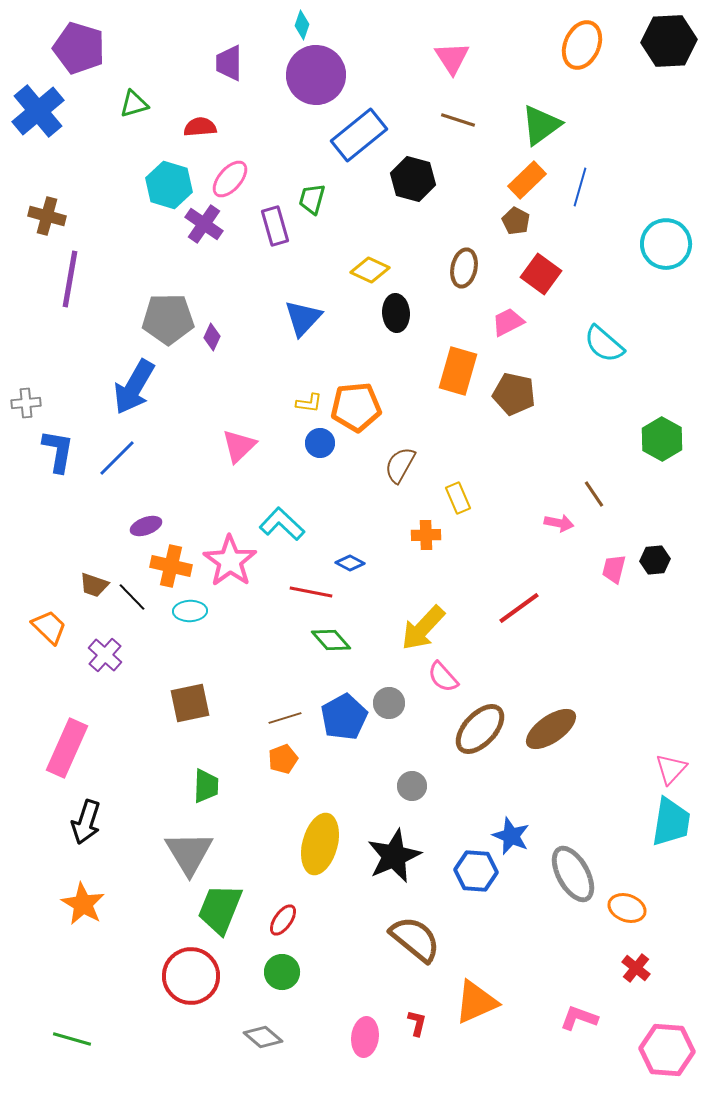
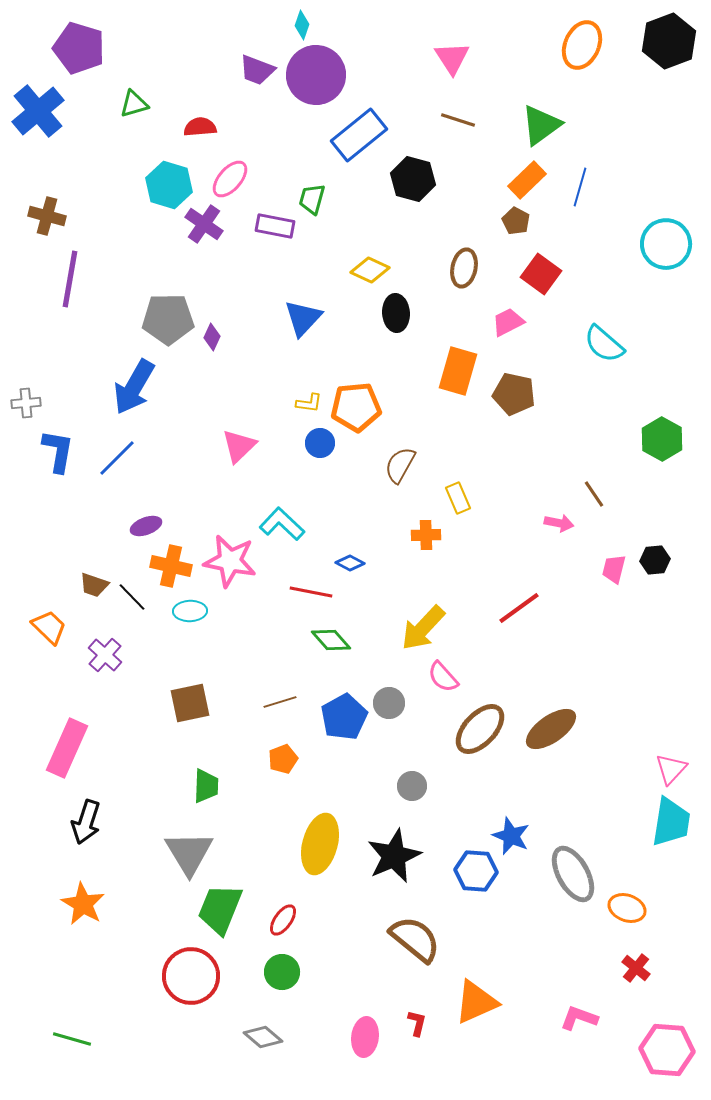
black hexagon at (669, 41): rotated 18 degrees counterclockwise
purple trapezoid at (229, 63): moved 28 px right, 7 px down; rotated 69 degrees counterclockwise
purple rectangle at (275, 226): rotated 63 degrees counterclockwise
pink star at (230, 561): rotated 24 degrees counterclockwise
brown line at (285, 718): moved 5 px left, 16 px up
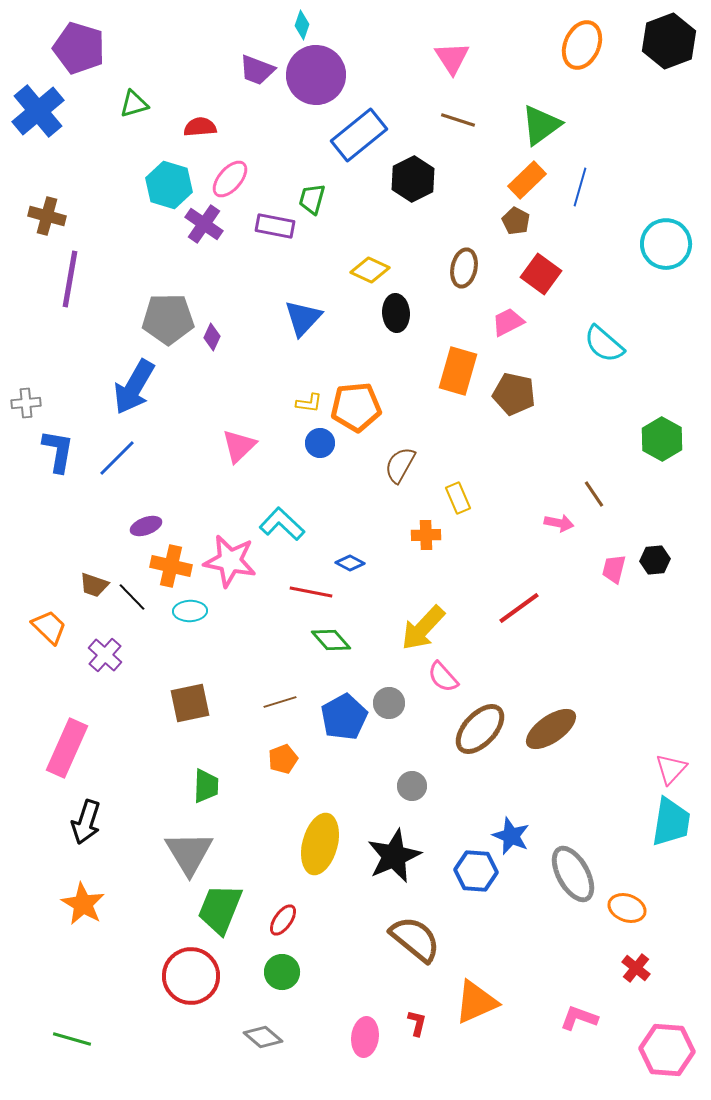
black hexagon at (413, 179): rotated 18 degrees clockwise
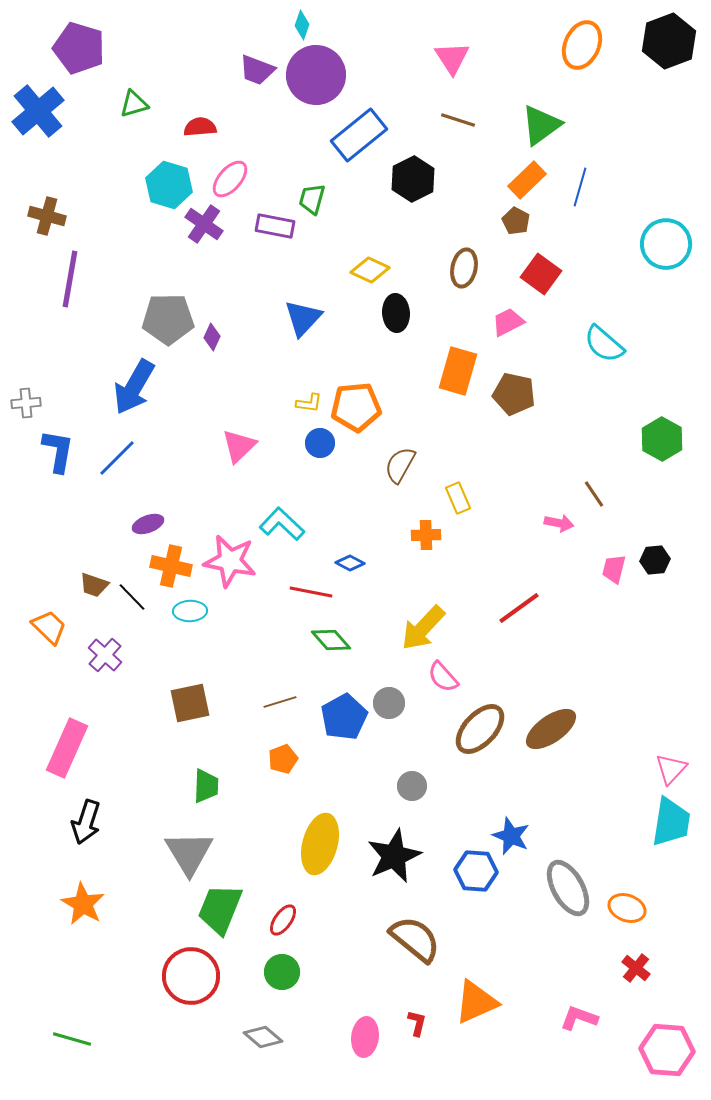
purple ellipse at (146, 526): moved 2 px right, 2 px up
gray ellipse at (573, 874): moved 5 px left, 14 px down
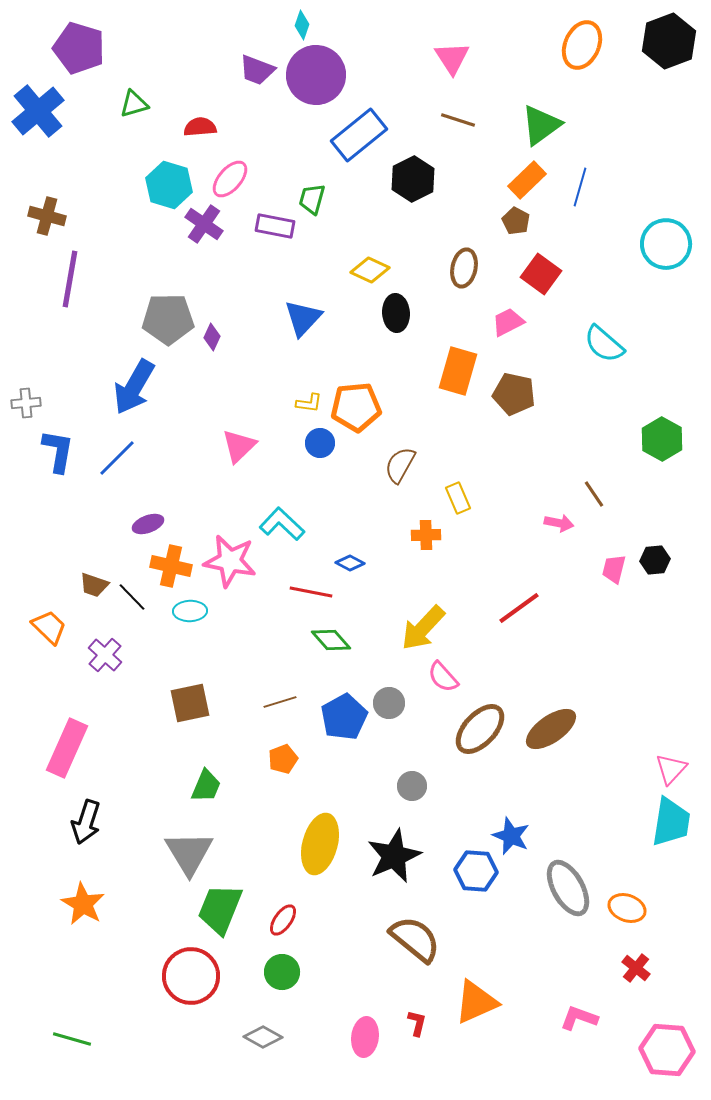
green trapezoid at (206, 786): rotated 21 degrees clockwise
gray diamond at (263, 1037): rotated 12 degrees counterclockwise
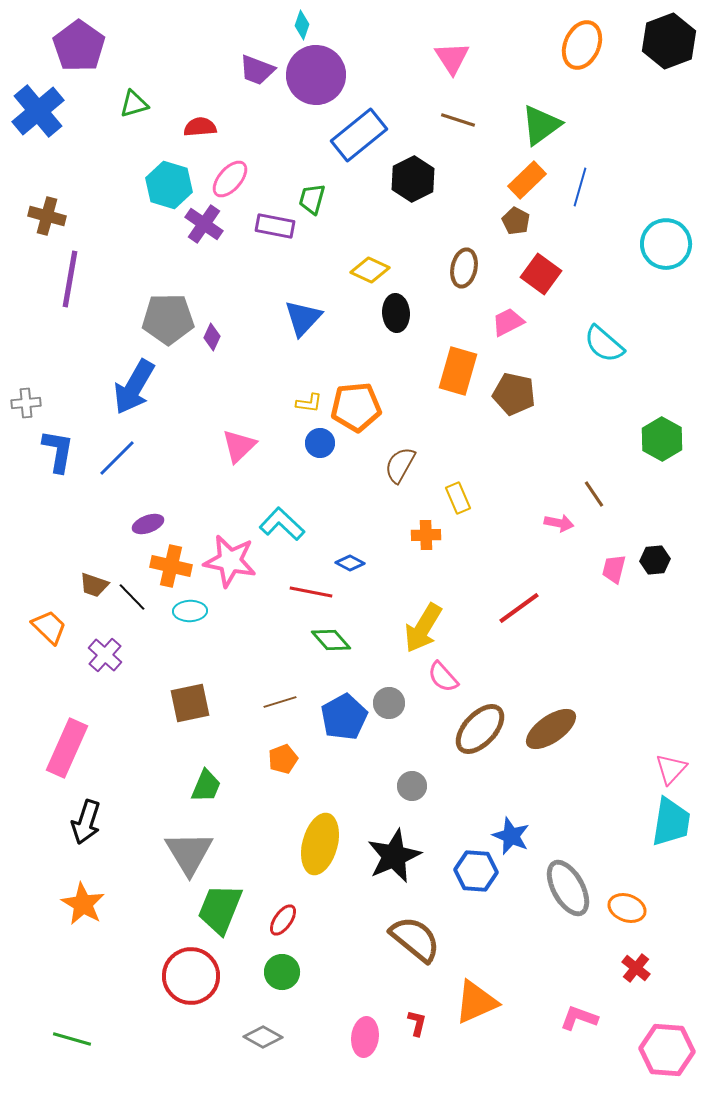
purple pentagon at (79, 48): moved 2 px up; rotated 18 degrees clockwise
yellow arrow at (423, 628): rotated 12 degrees counterclockwise
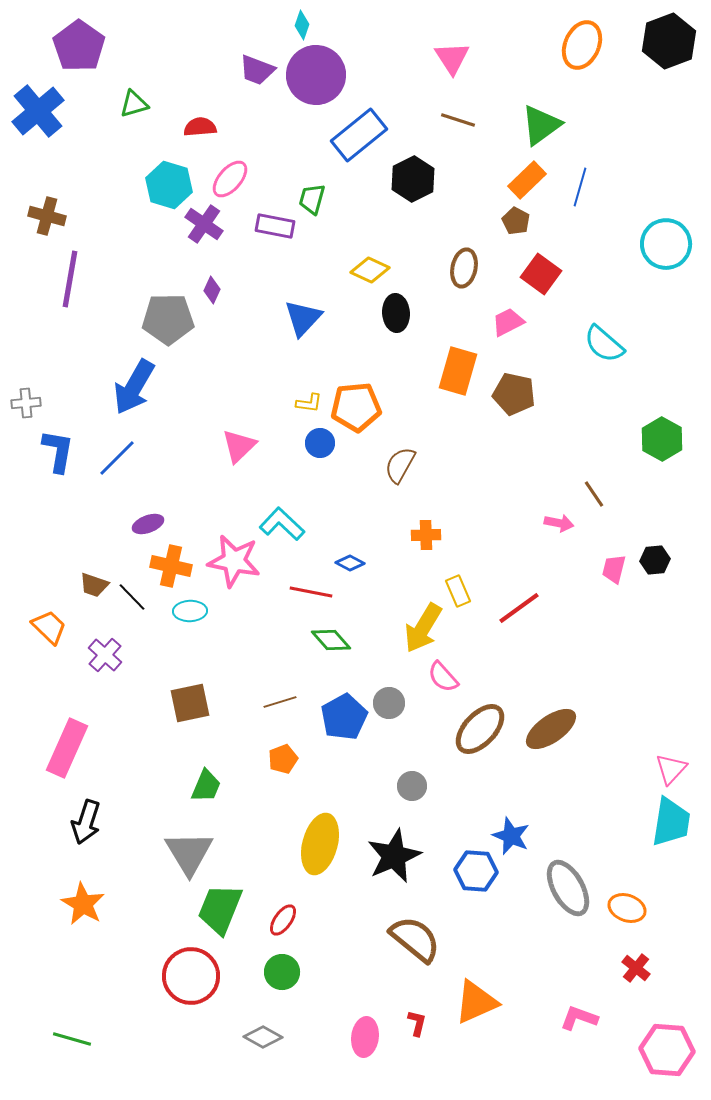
purple diamond at (212, 337): moved 47 px up
yellow rectangle at (458, 498): moved 93 px down
pink star at (230, 561): moved 4 px right
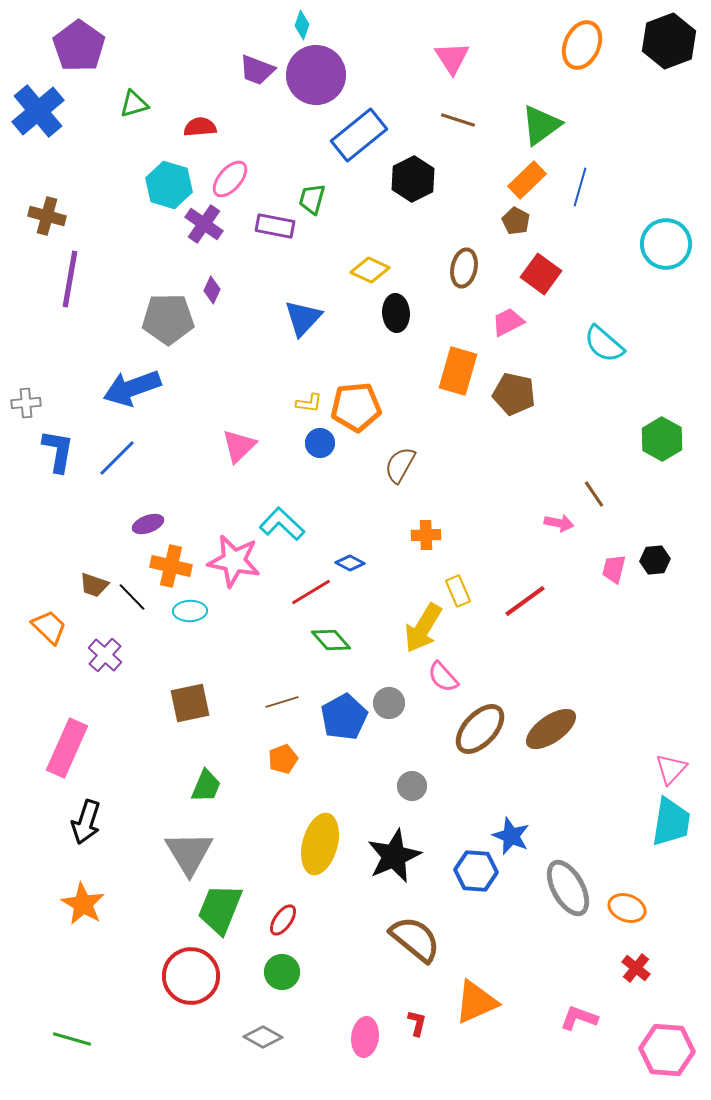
blue arrow at (134, 387): moved 2 px left, 1 px down; rotated 40 degrees clockwise
red line at (311, 592): rotated 42 degrees counterclockwise
red line at (519, 608): moved 6 px right, 7 px up
brown line at (280, 702): moved 2 px right
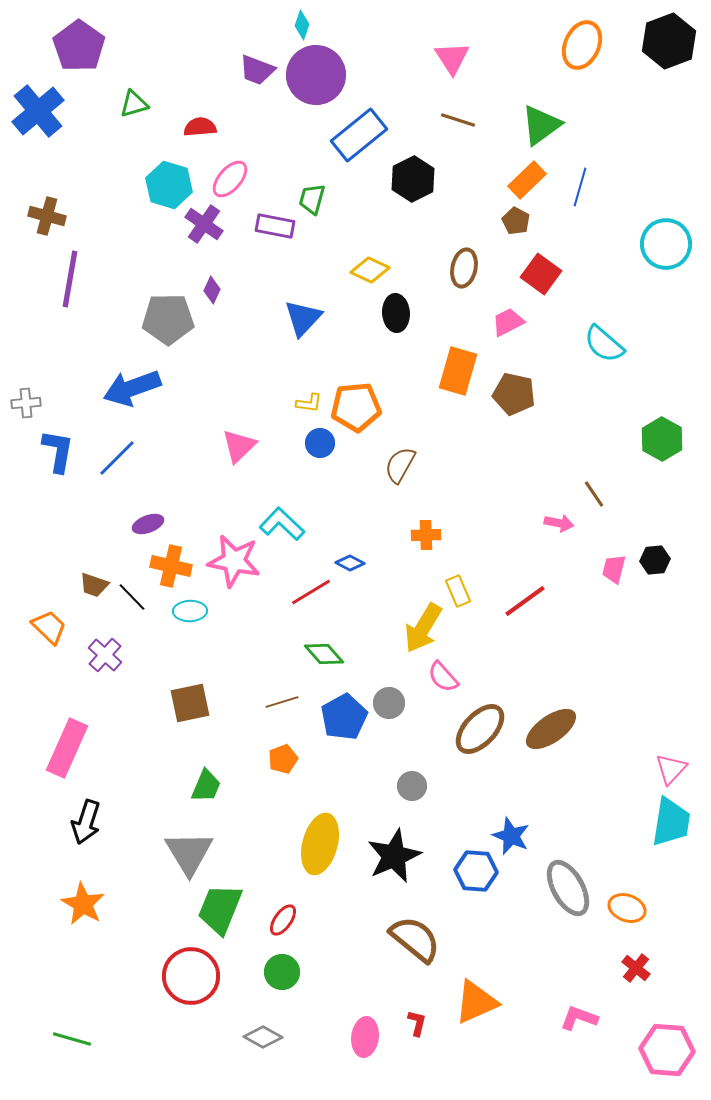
green diamond at (331, 640): moved 7 px left, 14 px down
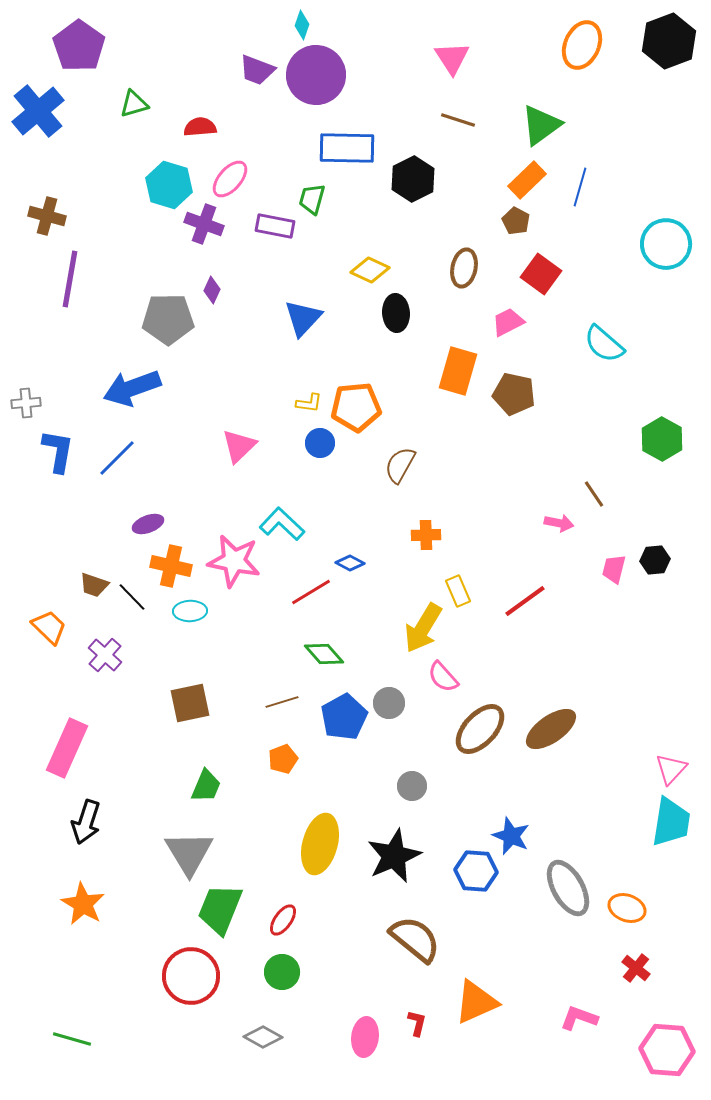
blue rectangle at (359, 135): moved 12 px left, 13 px down; rotated 40 degrees clockwise
purple cross at (204, 224): rotated 15 degrees counterclockwise
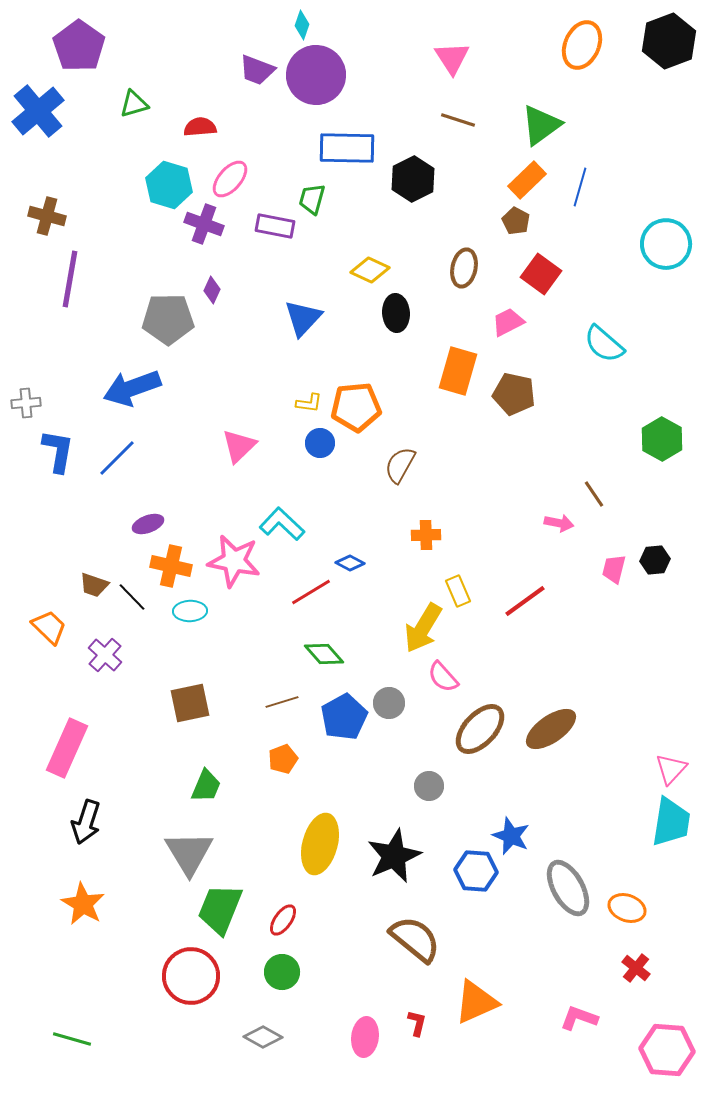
gray circle at (412, 786): moved 17 px right
